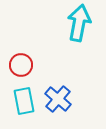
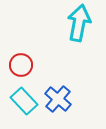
cyan rectangle: rotated 32 degrees counterclockwise
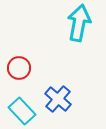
red circle: moved 2 px left, 3 px down
cyan rectangle: moved 2 px left, 10 px down
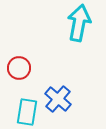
cyan rectangle: moved 5 px right, 1 px down; rotated 52 degrees clockwise
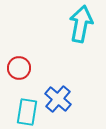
cyan arrow: moved 2 px right, 1 px down
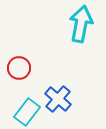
cyan rectangle: rotated 28 degrees clockwise
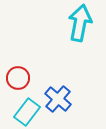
cyan arrow: moved 1 px left, 1 px up
red circle: moved 1 px left, 10 px down
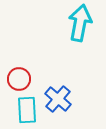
red circle: moved 1 px right, 1 px down
cyan rectangle: moved 2 px up; rotated 40 degrees counterclockwise
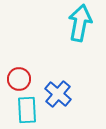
blue cross: moved 5 px up
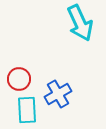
cyan arrow: rotated 144 degrees clockwise
blue cross: rotated 20 degrees clockwise
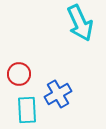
red circle: moved 5 px up
